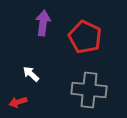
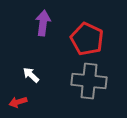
red pentagon: moved 2 px right, 2 px down
white arrow: moved 1 px down
gray cross: moved 9 px up
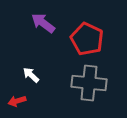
purple arrow: rotated 60 degrees counterclockwise
gray cross: moved 2 px down
red arrow: moved 1 px left, 1 px up
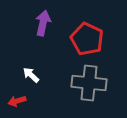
purple arrow: rotated 65 degrees clockwise
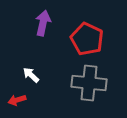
red arrow: moved 1 px up
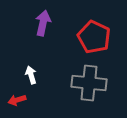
red pentagon: moved 7 px right, 2 px up
white arrow: rotated 30 degrees clockwise
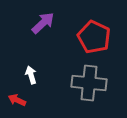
purple arrow: rotated 35 degrees clockwise
red arrow: rotated 42 degrees clockwise
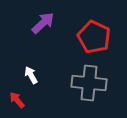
white arrow: rotated 12 degrees counterclockwise
red arrow: rotated 24 degrees clockwise
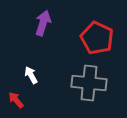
purple arrow: rotated 30 degrees counterclockwise
red pentagon: moved 3 px right, 1 px down
red arrow: moved 1 px left
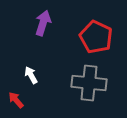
red pentagon: moved 1 px left, 1 px up
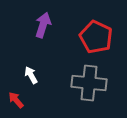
purple arrow: moved 2 px down
